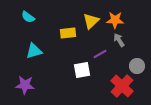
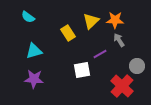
yellow rectangle: rotated 63 degrees clockwise
purple star: moved 9 px right, 6 px up
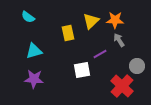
yellow rectangle: rotated 21 degrees clockwise
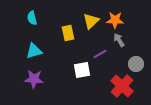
cyan semicircle: moved 4 px right, 1 px down; rotated 40 degrees clockwise
gray circle: moved 1 px left, 2 px up
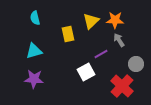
cyan semicircle: moved 3 px right
yellow rectangle: moved 1 px down
purple line: moved 1 px right
white square: moved 4 px right, 2 px down; rotated 18 degrees counterclockwise
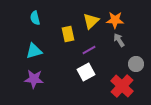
purple line: moved 12 px left, 4 px up
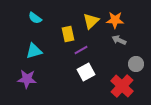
cyan semicircle: rotated 40 degrees counterclockwise
gray arrow: rotated 32 degrees counterclockwise
purple line: moved 8 px left
purple star: moved 7 px left
